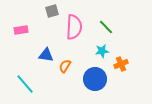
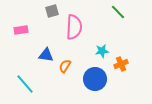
green line: moved 12 px right, 15 px up
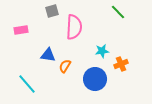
blue triangle: moved 2 px right
cyan line: moved 2 px right
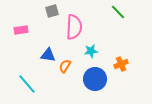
cyan star: moved 11 px left
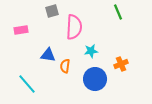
green line: rotated 21 degrees clockwise
orange semicircle: rotated 24 degrees counterclockwise
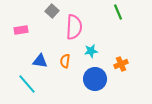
gray square: rotated 32 degrees counterclockwise
blue triangle: moved 8 px left, 6 px down
orange semicircle: moved 5 px up
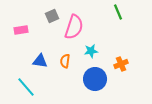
gray square: moved 5 px down; rotated 24 degrees clockwise
pink semicircle: rotated 15 degrees clockwise
cyan line: moved 1 px left, 3 px down
